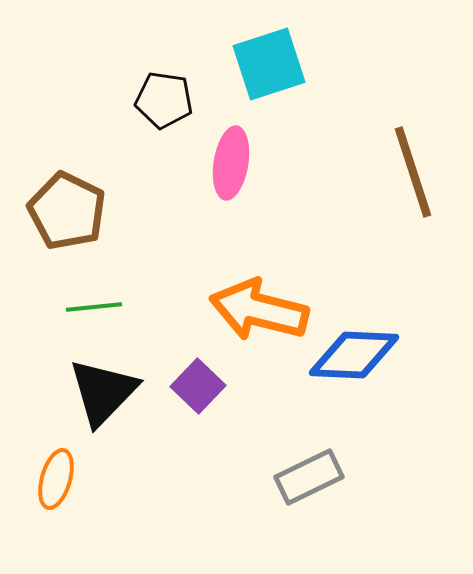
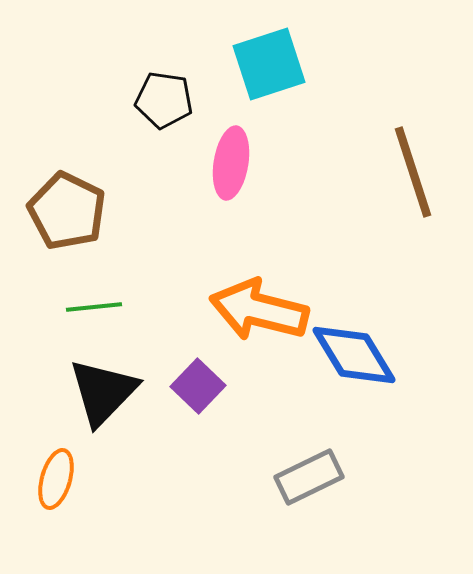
blue diamond: rotated 56 degrees clockwise
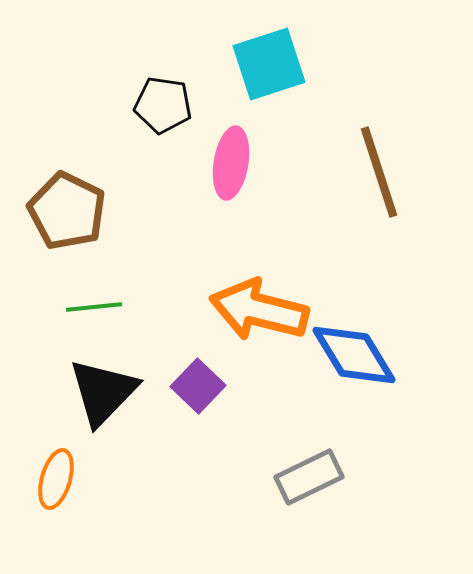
black pentagon: moved 1 px left, 5 px down
brown line: moved 34 px left
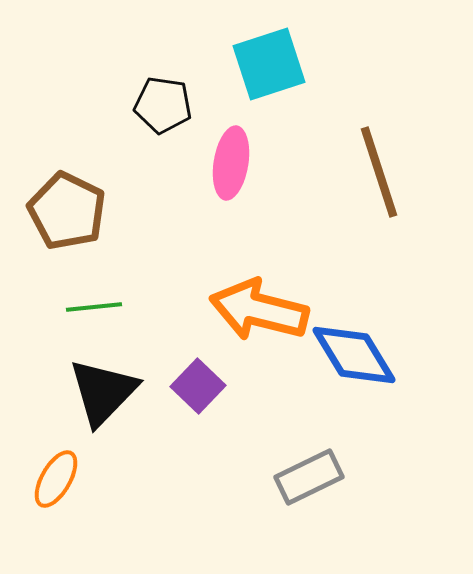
orange ellipse: rotated 14 degrees clockwise
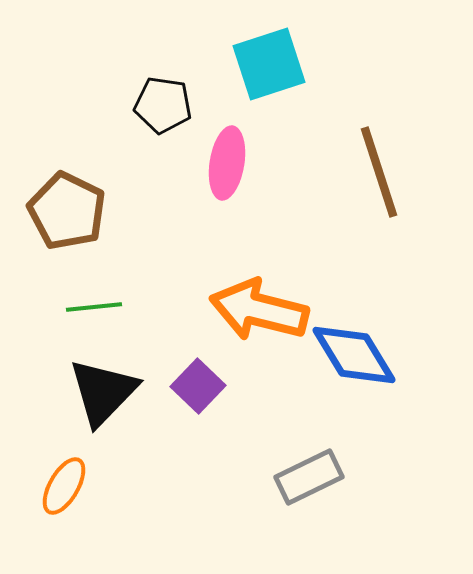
pink ellipse: moved 4 px left
orange ellipse: moved 8 px right, 7 px down
